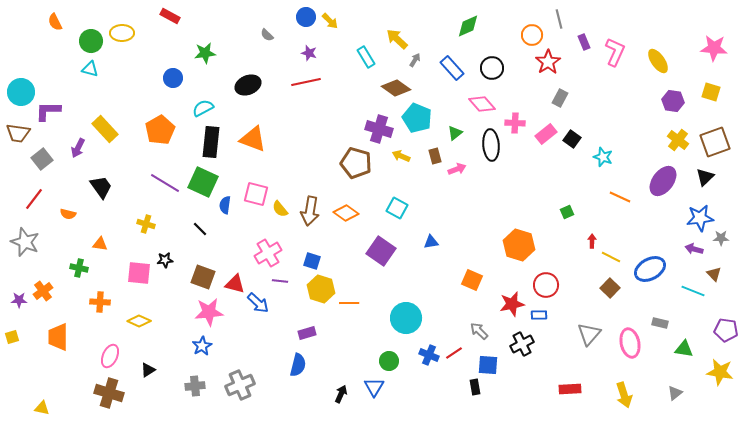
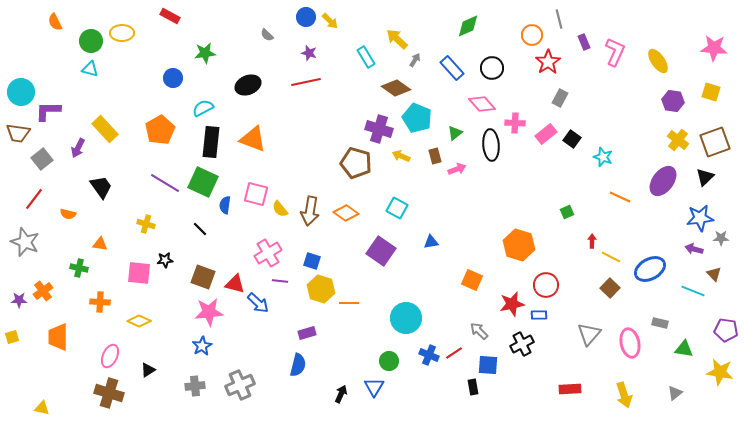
black rectangle at (475, 387): moved 2 px left
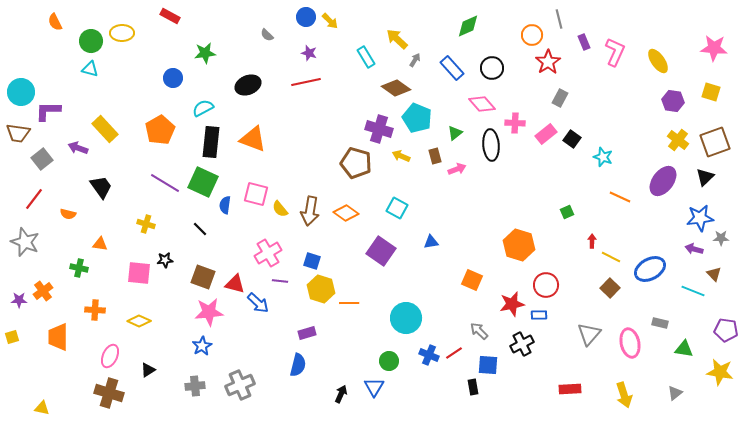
purple arrow at (78, 148): rotated 84 degrees clockwise
orange cross at (100, 302): moved 5 px left, 8 px down
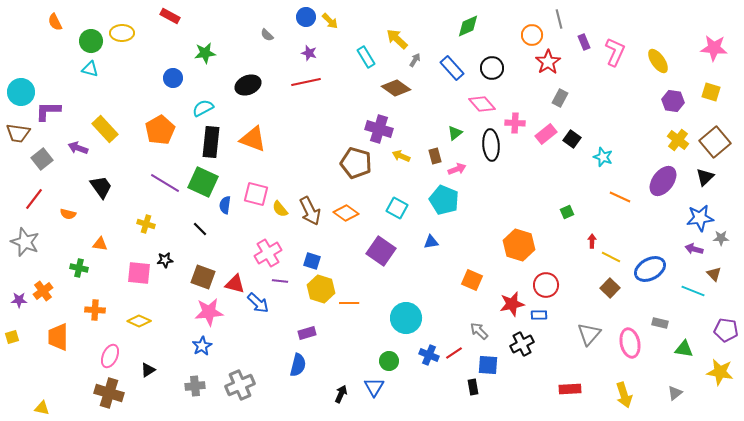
cyan pentagon at (417, 118): moved 27 px right, 82 px down
brown square at (715, 142): rotated 20 degrees counterclockwise
brown arrow at (310, 211): rotated 36 degrees counterclockwise
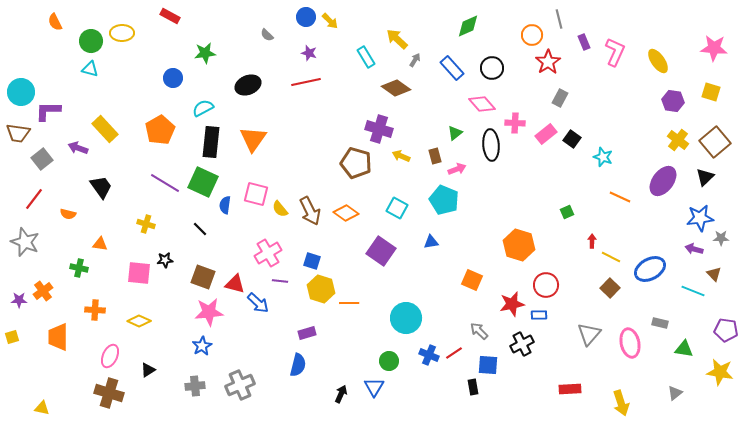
orange triangle at (253, 139): rotated 44 degrees clockwise
yellow arrow at (624, 395): moved 3 px left, 8 px down
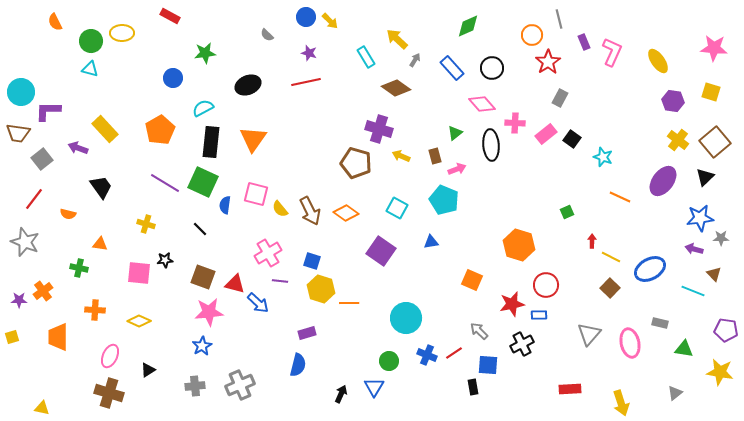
pink L-shape at (615, 52): moved 3 px left
blue cross at (429, 355): moved 2 px left
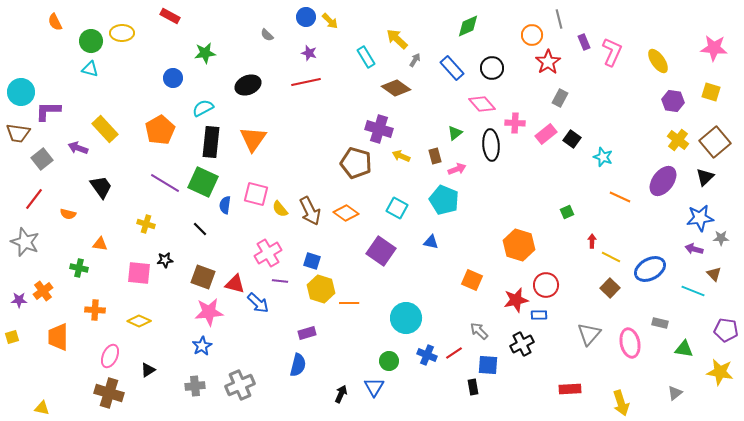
blue triangle at (431, 242): rotated 21 degrees clockwise
red star at (512, 304): moved 4 px right, 4 px up
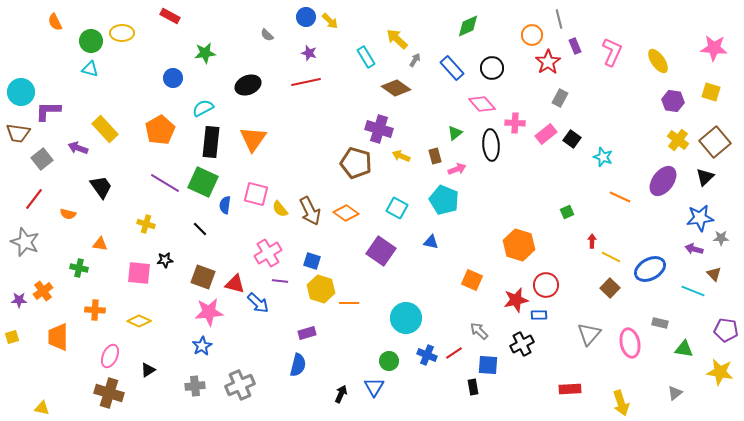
purple rectangle at (584, 42): moved 9 px left, 4 px down
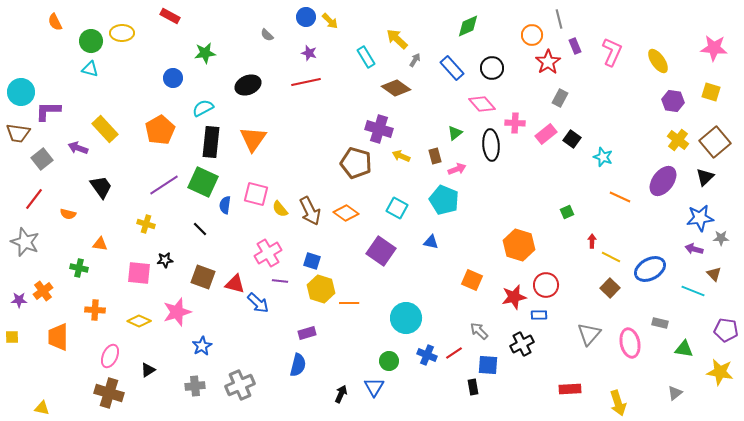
purple line at (165, 183): moved 1 px left, 2 px down; rotated 64 degrees counterclockwise
red star at (516, 300): moved 2 px left, 3 px up
pink star at (209, 312): moved 32 px left; rotated 12 degrees counterclockwise
yellow square at (12, 337): rotated 16 degrees clockwise
yellow arrow at (621, 403): moved 3 px left
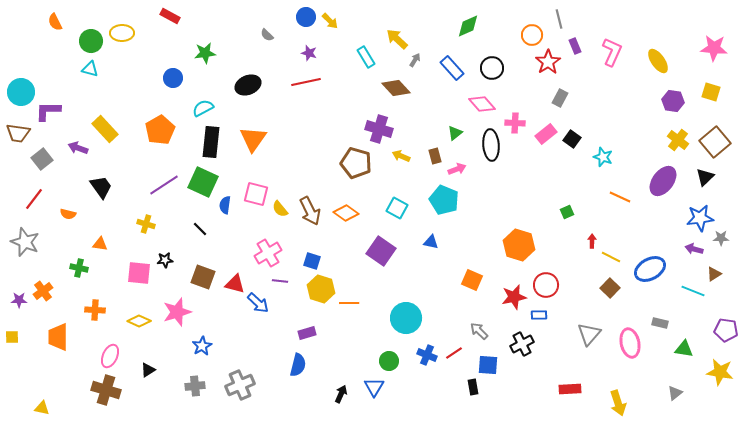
brown diamond at (396, 88): rotated 12 degrees clockwise
brown triangle at (714, 274): rotated 42 degrees clockwise
brown cross at (109, 393): moved 3 px left, 3 px up
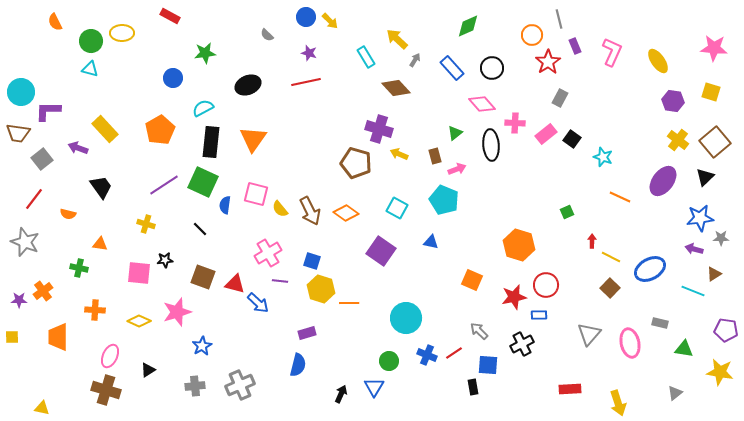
yellow arrow at (401, 156): moved 2 px left, 2 px up
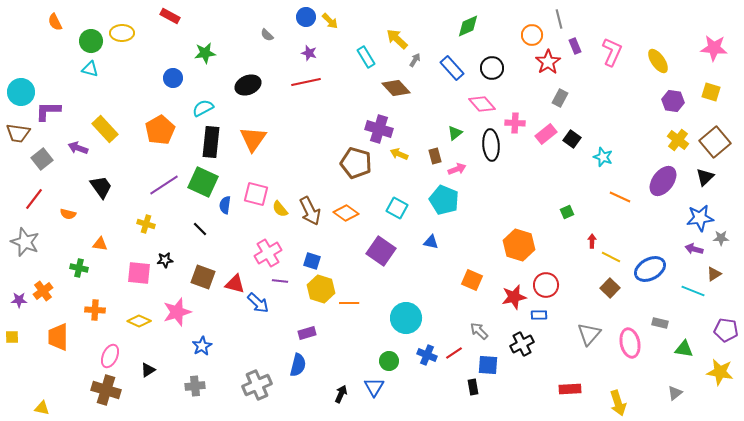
gray cross at (240, 385): moved 17 px right
